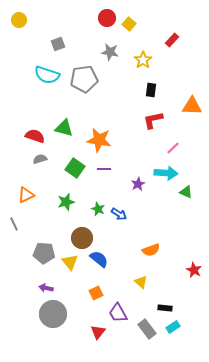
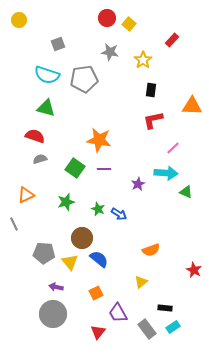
green triangle at (64, 128): moved 18 px left, 20 px up
yellow triangle at (141, 282): rotated 40 degrees clockwise
purple arrow at (46, 288): moved 10 px right, 1 px up
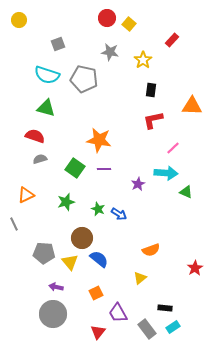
gray pentagon at (84, 79): rotated 20 degrees clockwise
red star at (194, 270): moved 1 px right, 2 px up; rotated 14 degrees clockwise
yellow triangle at (141, 282): moved 1 px left, 4 px up
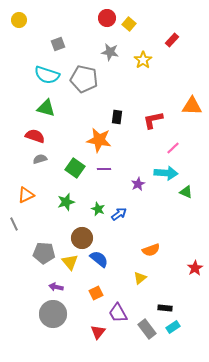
black rectangle at (151, 90): moved 34 px left, 27 px down
blue arrow at (119, 214): rotated 70 degrees counterclockwise
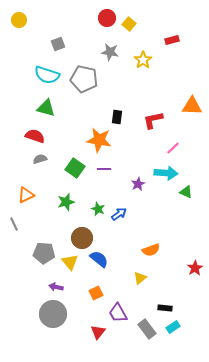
red rectangle at (172, 40): rotated 32 degrees clockwise
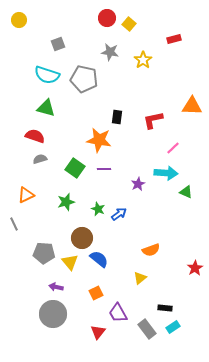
red rectangle at (172, 40): moved 2 px right, 1 px up
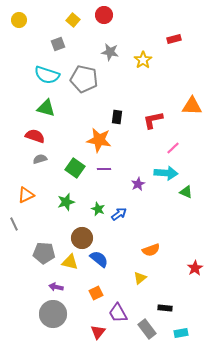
red circle at (107, 18): moved 3 px left, 3 px up
yellow square at (129, 24): moved 56 px left, 4 px up
yellow triangle at (70, 262): rotated 36 degrees counterclockwise
cyan rectangle at (173, 327): moved 8 px right, 6 px down; rotated 24 degrees clockwise
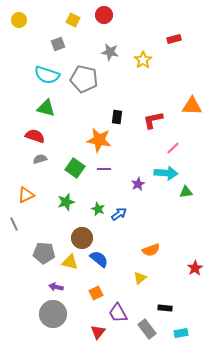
yellow square at (73, 20): rotated 16 degrees counterclockwise
green triangle at (186, 192): rotated 32 degrees counterclockwise
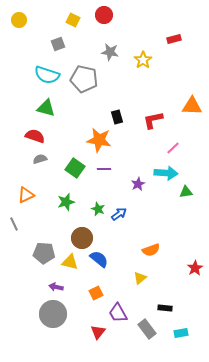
black rectangle at (117, 117): rotated 24 degrees counterclockwise
